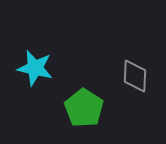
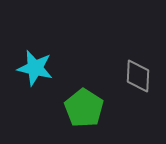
gray diamond: moved 3 px right
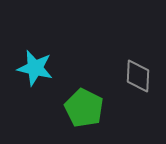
green pentagon: rotated 6 degrees counterclockwise
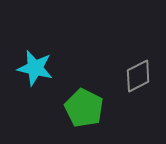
gray diamond: rotated 60 degrees clockwise
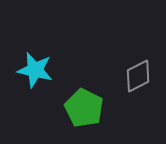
cyan star: moved 2 px down
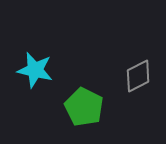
green pentagon: moved 1 px up
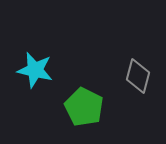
gray diamond: rotated 48 degrees counterclockwise
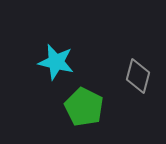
cyan star: moved 21 px right, 8 px up
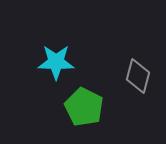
cyan star: rotated 12 degrees counterclockwise
